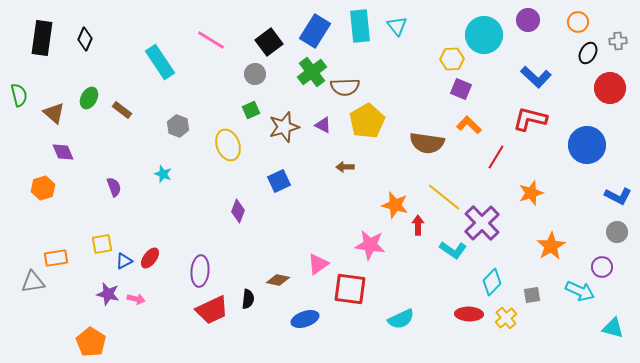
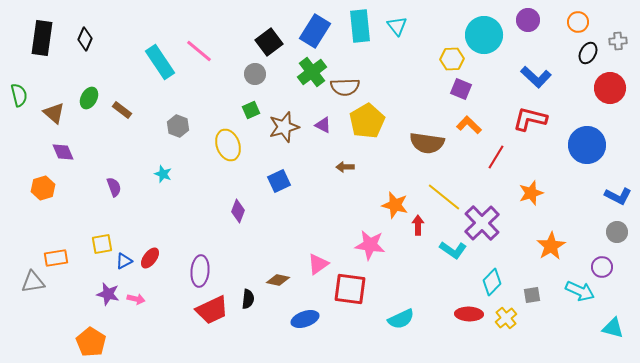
pink line at (211, 40): moved 12 px left, 11 px down; rotated 8 degrees clockwise
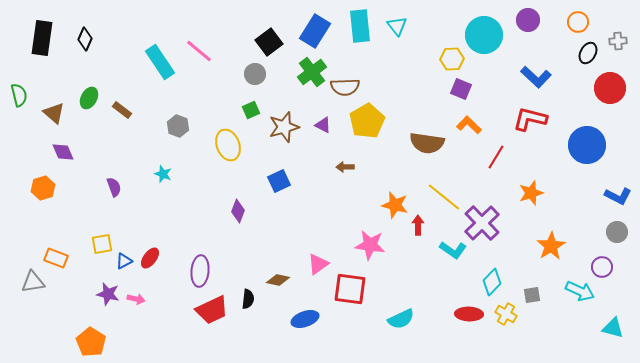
orange rectangle at (56, 258): rotated 30 degrees clockwise
yellow cross at (506, 318): moved 4 px up; rotated 20 degrees counterclockwise
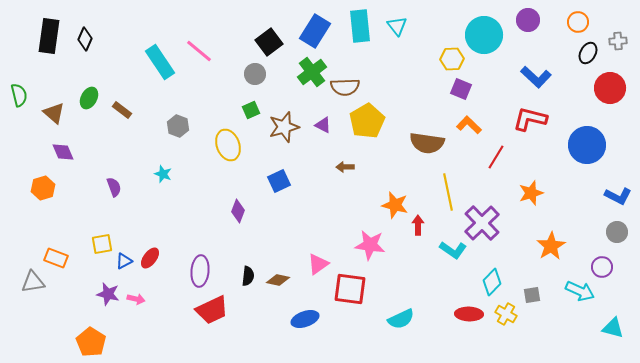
black rectangle at (42, 38): moved 7 px right, 2 px up
yellow line at (444, 197): moved 4 px right, 5 px up; rotated 39 degrees clockwise
black semicircle at (248, 299): moved 23 px up
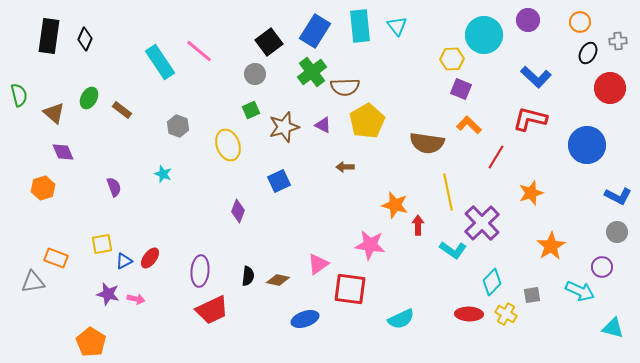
orange circle at (578, 22): moved 2 px right
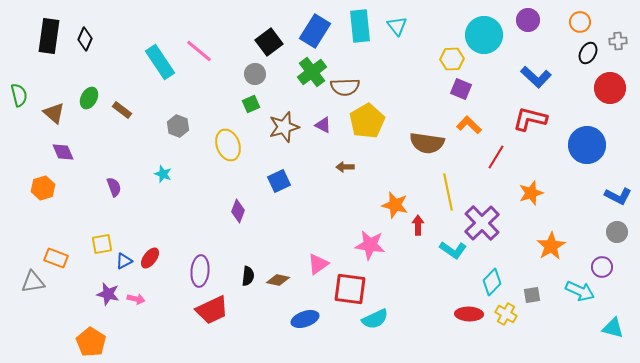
green square at (251, 110): moved 6 px up
cyan semicircle at (401, 319): moved 26 px left
